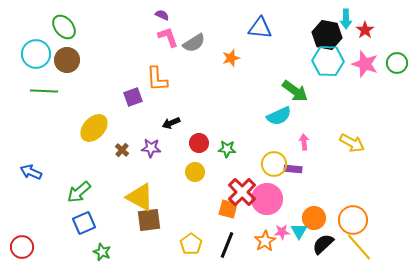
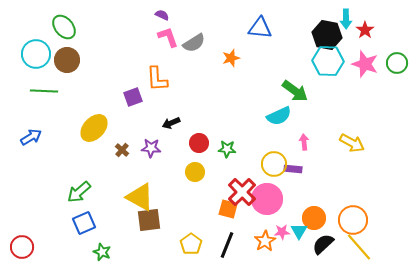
blue arrow at (31, 172): moved 35 px up; rotated 125 degrees clockwise
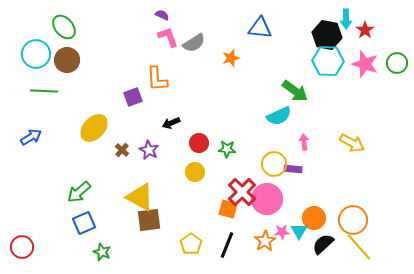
purple star at (151, 148): moved 2 px left, 2 px down; rotated 24 degrees clockwise
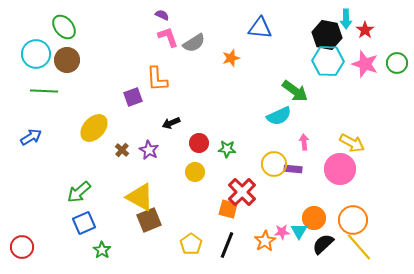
pink circle at (267, 199): moved 73 px right, 30 px up
brown square at (149, 220): rotated 15 degrees counterclockwise
green star at (102, 252): moved 2 px up; rotated 12 degrees clockwise
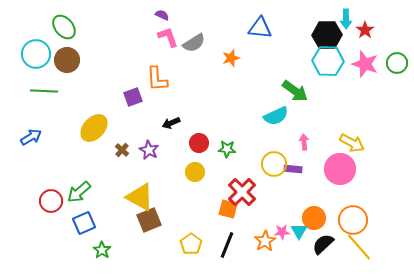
black hexagon at (327, 35): rotated 12 degrees counterclockwise
cyan semicircle at (279, 116): moved 3 px left
red circle at (22, 247): moved 29 px right, 46 px up
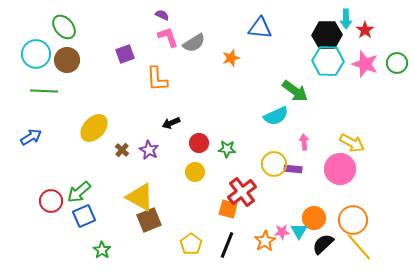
purple square at (133, 97): moved 8 px left, 43 px up
red cross at (242, 192): rotated 8 degrees clockwise
blue square at (84, 223): moved 7 px up
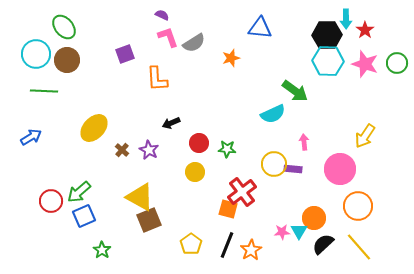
cyan semicircle at (276, 116): moved 3 px left, 2 px up
yellow arrow at (352, 143): moved 13 px right, 7 px up; rotated 95 degrees clockwise
orange circle at (353, 220): moved 5 px right, 14 px up
orange star at (265, 241): moved 14 px left, 9 px down
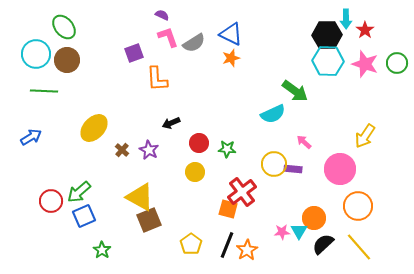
blue triangle at (260, 28): moved 29 px left, 6 px down; rotated 20 degrees clockwise
purple square at (125, 54): moved 9 px right, 1 px up
pink arrow at (304, 142): rotated 42 degrees counterclockwise
orange star at (251, 250): moved 4 px left
